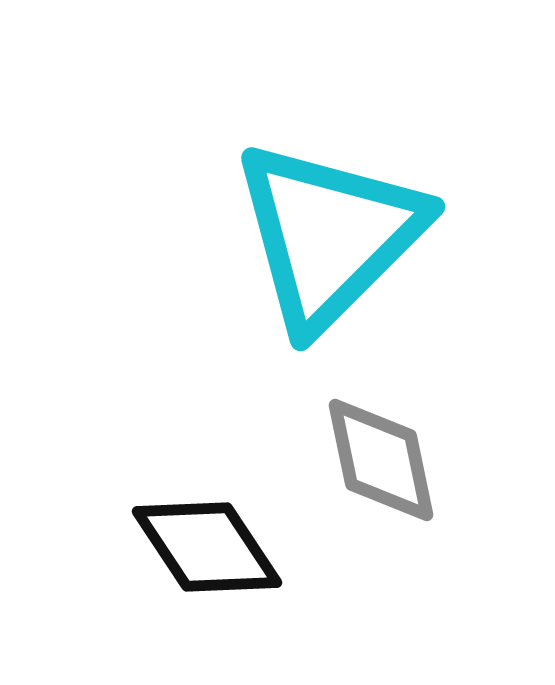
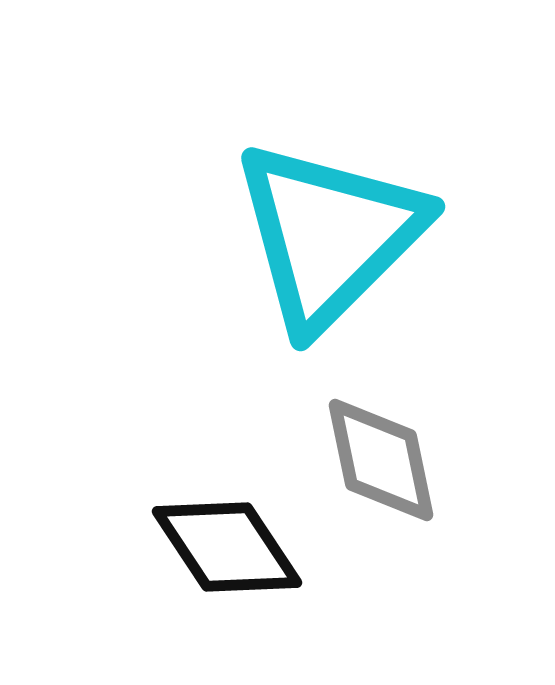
black diamond: moved 20 px right
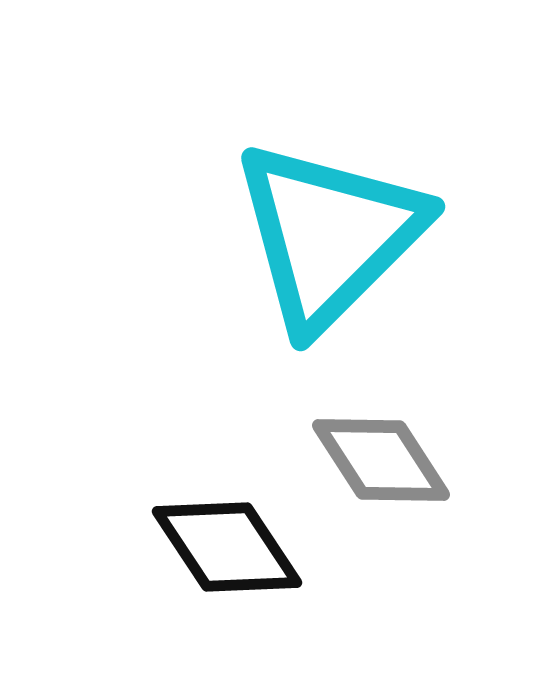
gray diamond: rotated 21 degrees counterclockwise
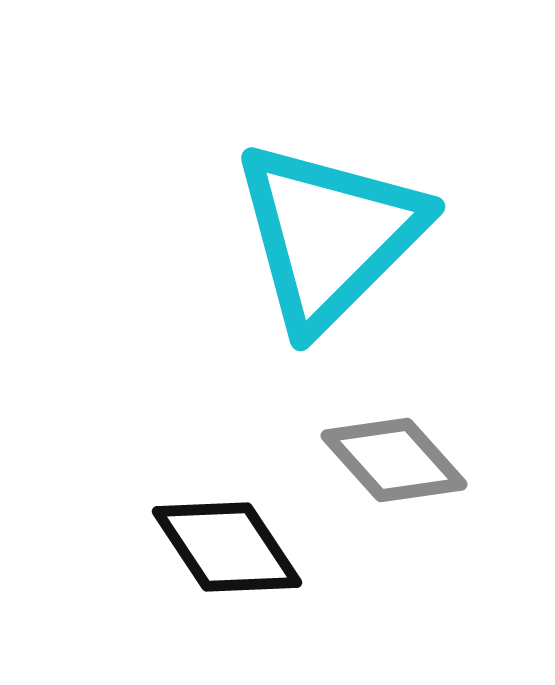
gray diamond: moved 13 px right; rotated 9 degrees counterclockwise
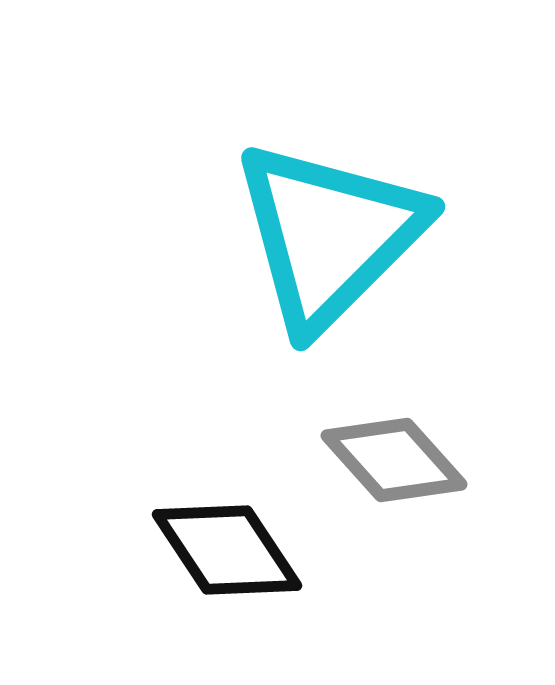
black diamond: moved 3 px down
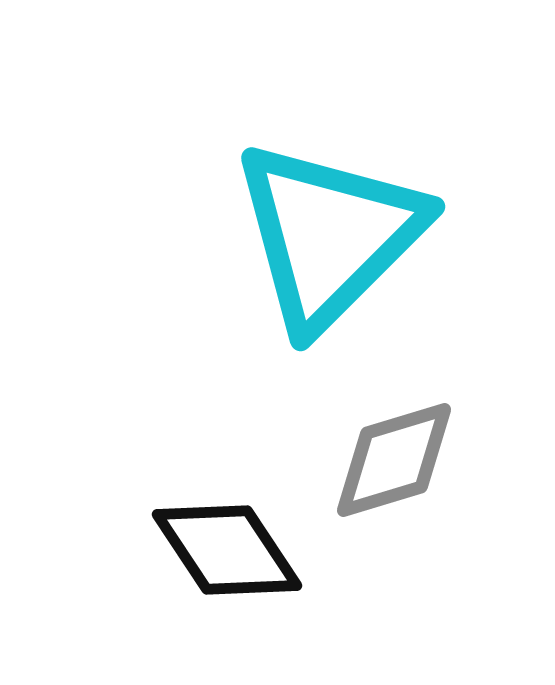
gray diamond: rotated 65 degrees counterclockwise
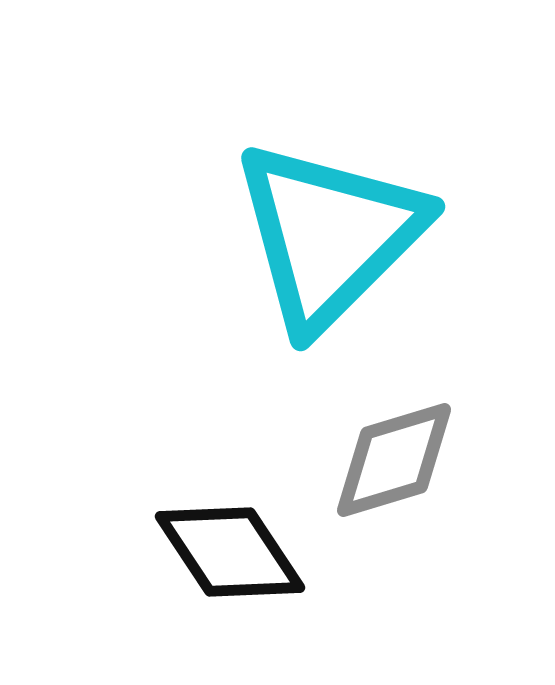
black diamond: moved 3 px right, 2 px down
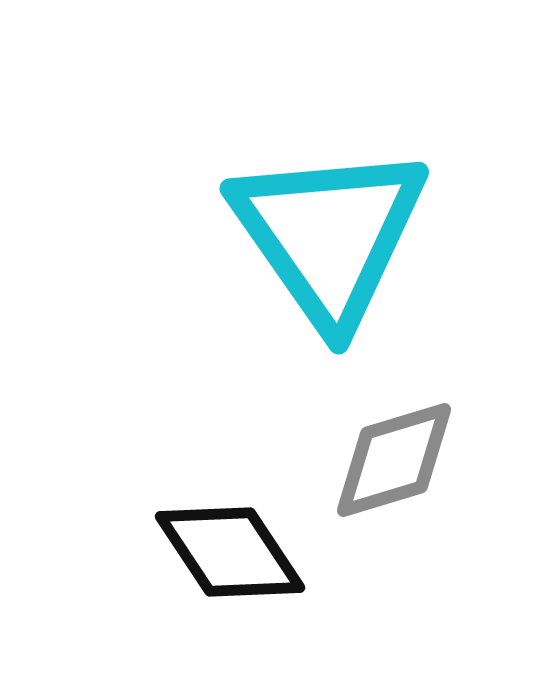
cyan triangle: rotated 20 degrees counterclockwise
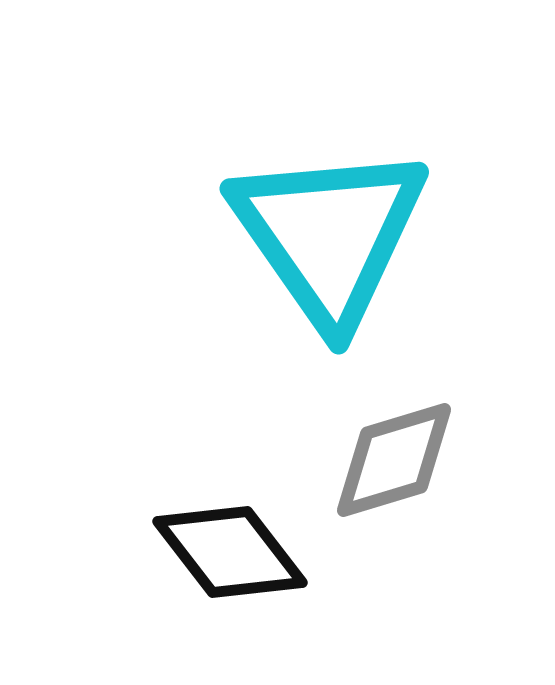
black diamond: rotated 4 degrees counterclockwise
